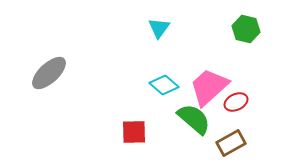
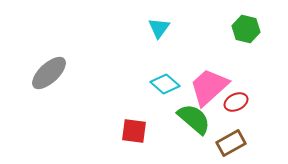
cyan diamond: moved 1 px right, 1 px up
red square: moved 1 px up; rotated 8 degrees clockwise
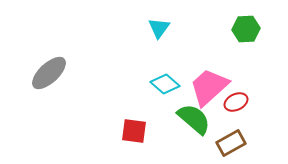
green hexagon: rotated 16 degrees counterclockwise
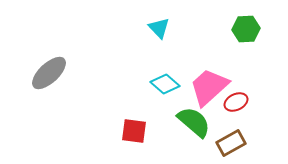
cyan triangle: rotated 20 degrees counterclockwise
green semicircle: moved 3 px down
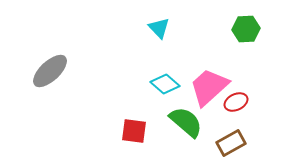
gray ellipse: moved 1 px right, 2 px up
green semicircle: moved 8 px left
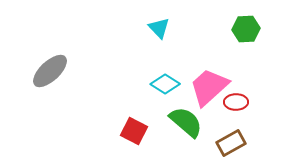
cyan diamond: rotated 8 degrees counterclockwise
red ellipse: rotated 25 degrees clockwise
red square: rotated 20 degrees clockwise
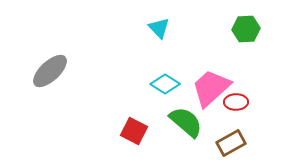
pink trapezoid: moved 2 px right, 1 px down
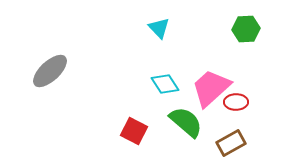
cyan diamond: rotated 24 degrees clockwise
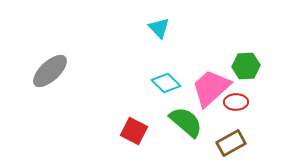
green hexagon: moved 37 px down
cyan diamond: moved 1 px right, 1 px up; rotated 12 degrees counterclockwise
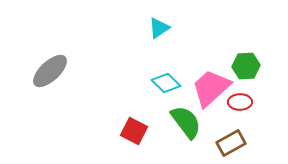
cyan triangle: rotated 40 degrees clockwise
red ellipse: moved 4 px right
green semicircle: rotated 12 degrees clockwise
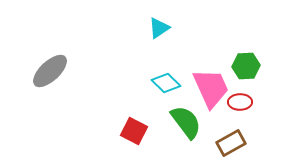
pink trapezoid: rotated 108 degrees clockwise
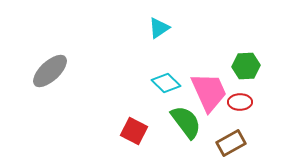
pink trapezoid: moved 2 px left, 4 px down
